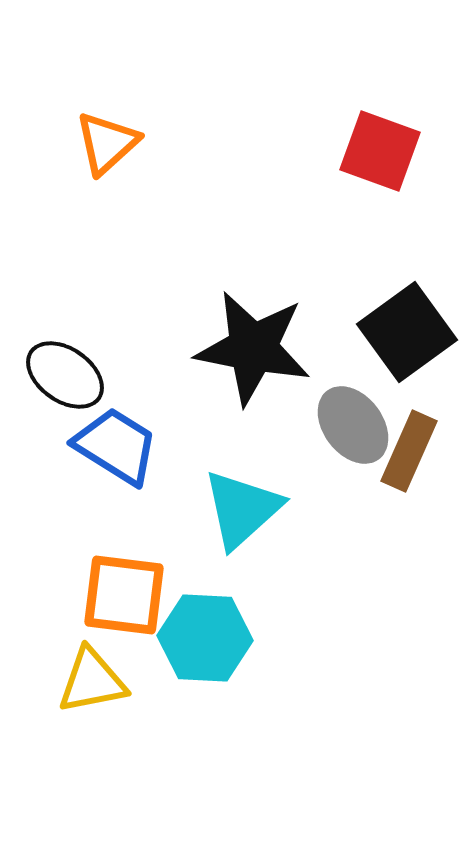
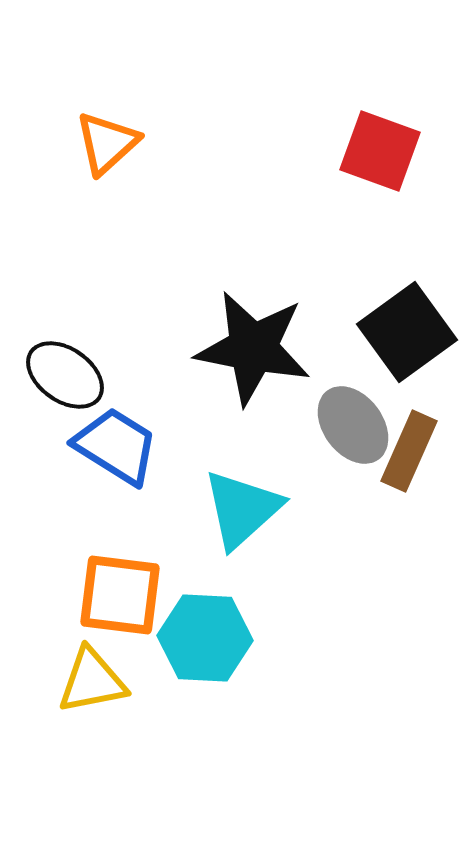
orange square: moved 4 px left
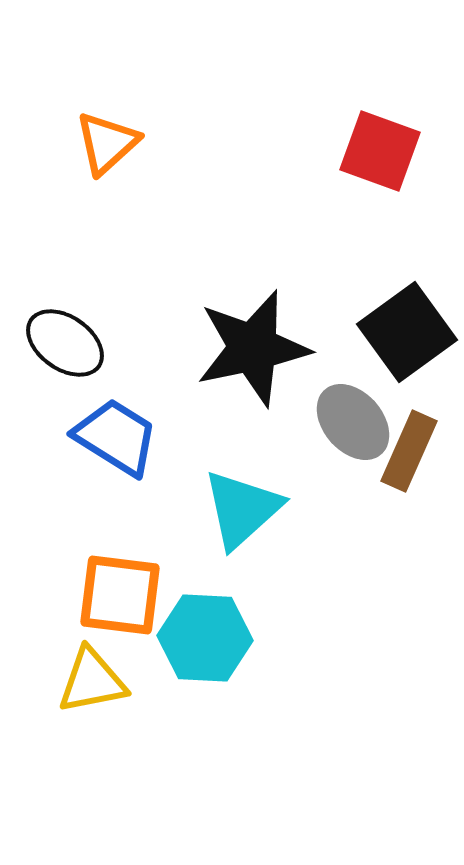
black star: rotated 23 degrees counterclockwise
black ellipse: moved 32 px up
gray ellipse: moved 3 px up; rotated 4 degrees counterclockwise
blue trapezoid: moved 9 px up
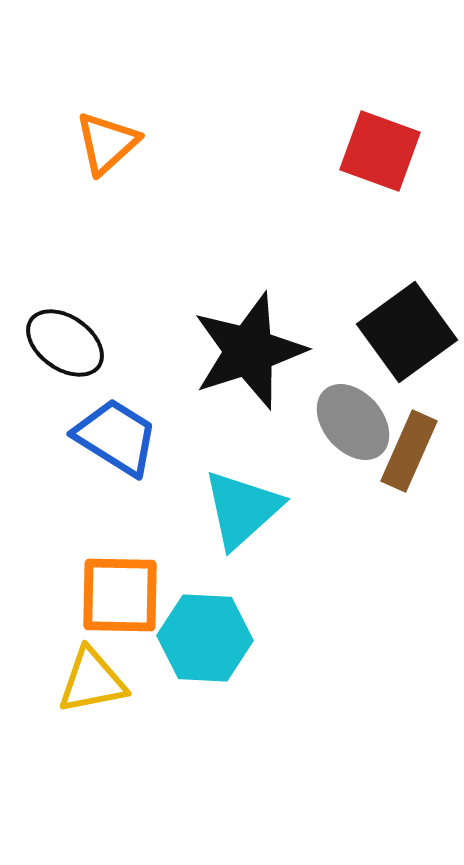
black star: moved 4 px left, 3 px down; rotated 6 degrees counterclockwise
orange square: rotated 6 degrees counterclockwise
